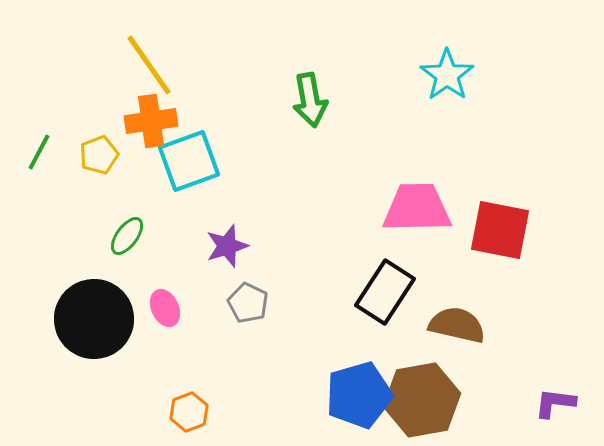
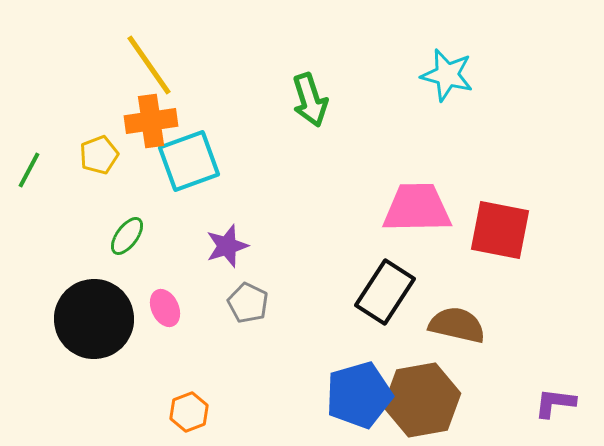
cyan star: rotated 22 degrees counterclockwise
green arrow: rotated 8 degrees counterclockwise
green line: moved 10 px left, 18 px down
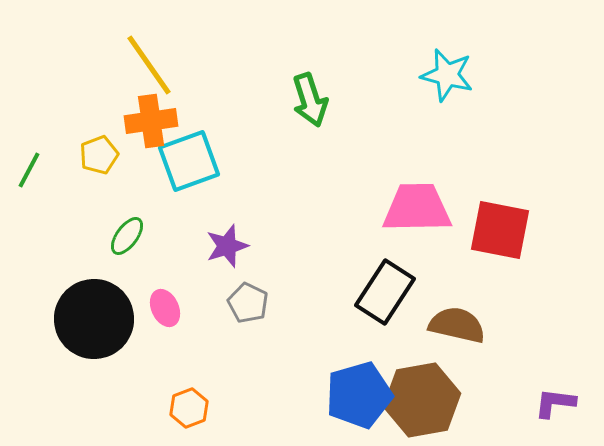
orange hexagon: moved 4 px up
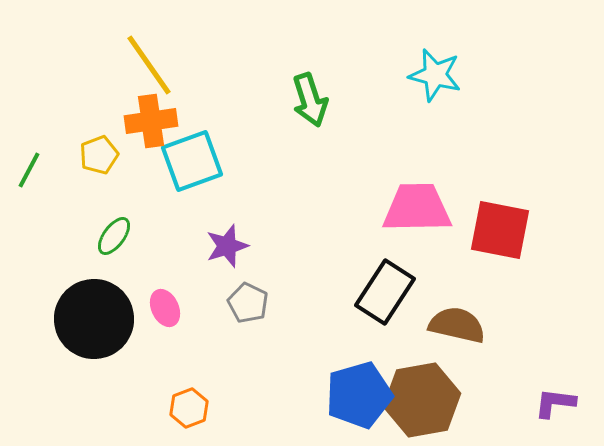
cyan star: moved 12 px left
cyan square: moved 3 px right
green ellipse: moved 13 px left
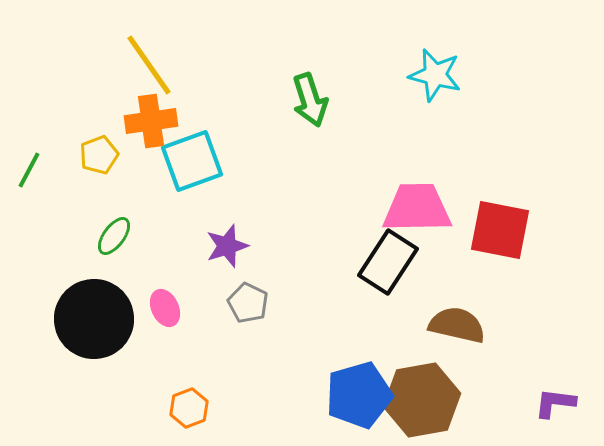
black rectangle: moved 3 px right, 30 px up
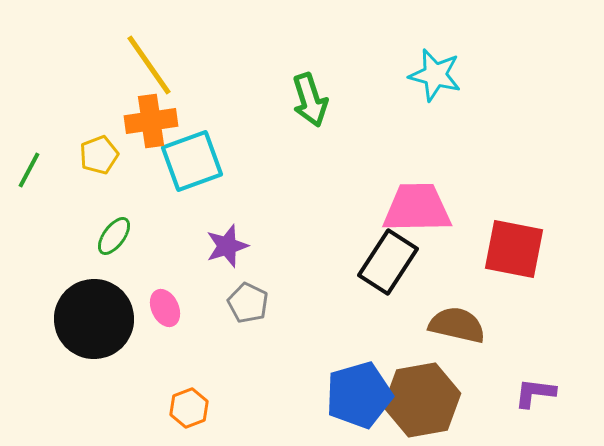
red square: moved 14 px right, 19 px down
purple L-shape: moved 20 px left, 10 px up
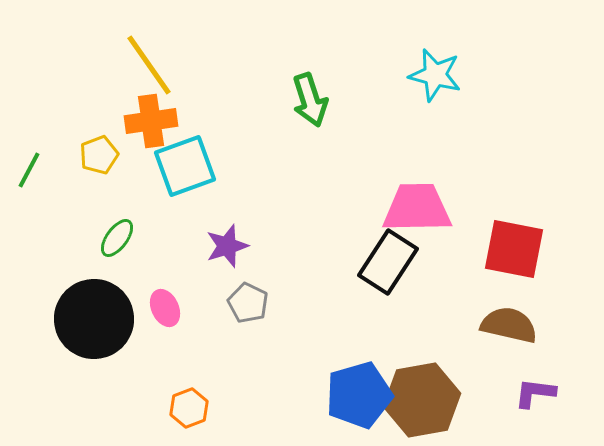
cyan square: moved 7 px left, 5 px down
green ellipse: moved 3 px right, 2 px down
brown semicircle: moved 52 px right
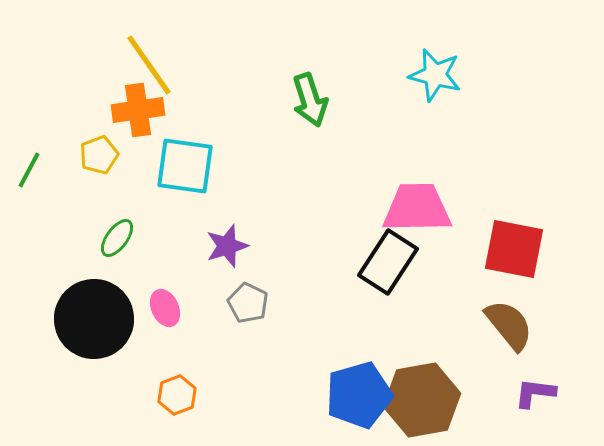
orange cross: moved 13 px left, 11 px up
cyan square: rotated 28 degrees clockwise
brown semicircle: rotated 38 degrees clockwise
orange hexagon: moved 12 px left, 13 px up
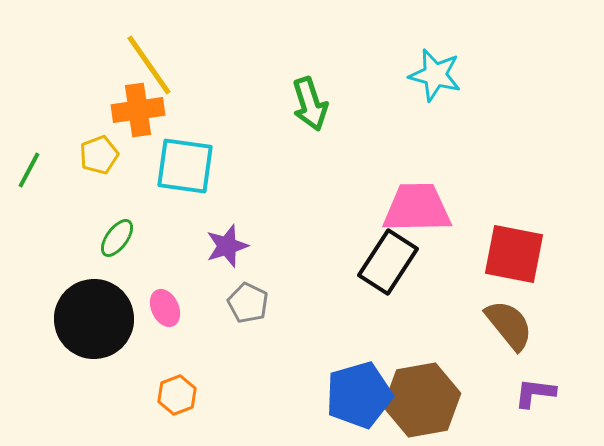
green arrow: moved 4 px down
red square: moved 5 px down
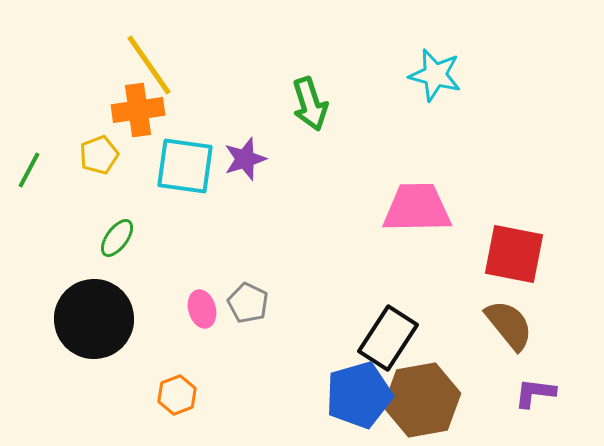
purple star: moved 18 px right, 87 px up
black rectangle: moved 76 px down
pink ellipse: moved 37 px right, 1 px down; rotated 9 degrees clockwise
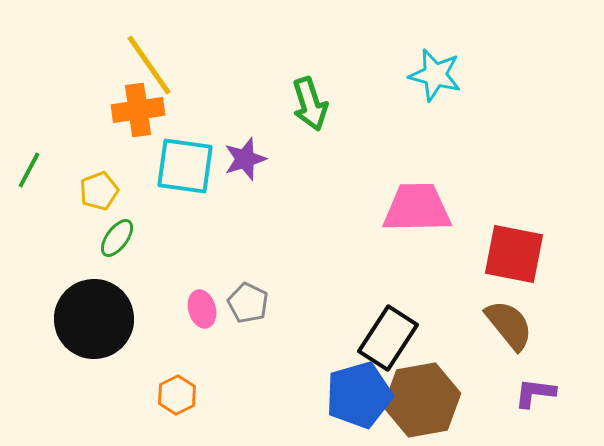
yellow pentagon: moved 36 px down
orange hexagon: rotated 6 degrees counterclockwise
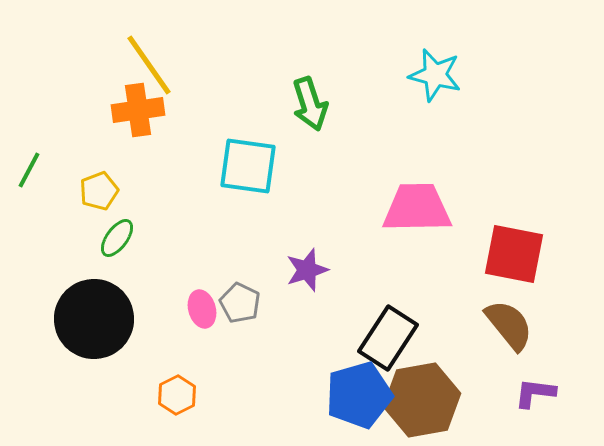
purple star: moved 62 px right, 111 px down
cyan square: moved 63 px right
gray pentagon: moved 8 px left
